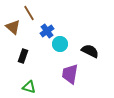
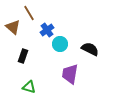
blue cross: moved 1 px up
black semicircle: moved 2 px up
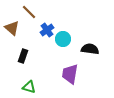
brown line: moved 1 px up; rotated 14 degrees counterclockwise
brown triangle: moved 1 px left, 1 px down
cyan circle: moved 3 px right, 5 px up
black semicircle: rotated 18 degrees counterclockwise
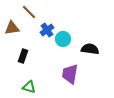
brown triangle: rotated 49 degrees counterclockwise
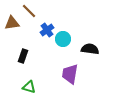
brown line: moved 1 px up
brown triangle: moved 5 px up
